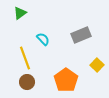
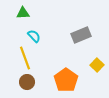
green triangle: moved 3 px right; rotated 32 degrees clockwise
cyan semicircle: moved 9 px left, 3 px up
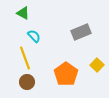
green triangle: rotated 32 degrees clockwise
gray rectangle: moved 3 px up
orange pentagon: moved 6 px up
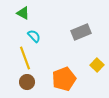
orange pentagon: moved 2 px left, 5 px down; rotated 15 degrees clockwise
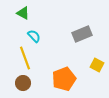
gray rectangle: moved 1 px right, 2 px down
yellow square: rotated 16 degrees counterclockwise
brown circle: moved 4 px left, 1 px down
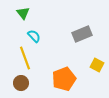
green triangle: rotated 24 degrees clockwise
brown circle: moved 2 px left
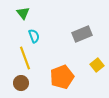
cyan semicircle: rotated 24 degrees clockwise
yellow square: rotated 24 degrees clockwise
orange pentagon: moved 2 px left, 2 px up
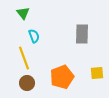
gray rectangle: rotated 66 degrees counterclockwise
yellow line: moved 1 px left
yellow square: moved 8 px down; rotated 32 degrees clockwise
brown circle: moved 6 px right
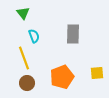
gray rectangle: moved 9 px left
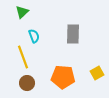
green triangle: moved 1 px left, 1 px up; rotated 24 degrees clockwise
yellow line: moved 1 px left, 1 px up
yellow square: rotated 24 degrees counterclockwise
orange pentagon: moved 1 px right; rotated 25 degrees clockwise
